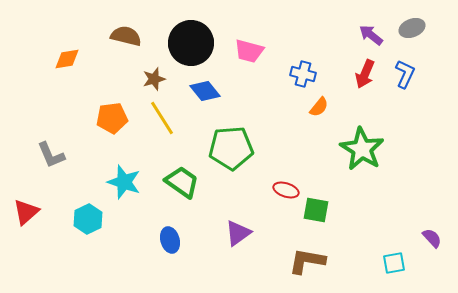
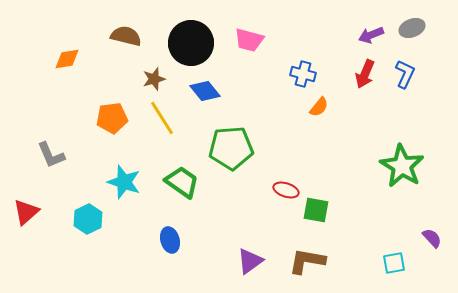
purple arrow: rotated 60 degrees counterclockwise
pink trapezoid: moved 11 px up
green star: moved 40 px right, 17 px down
purple triangle: moved 12 px right, 28 px down
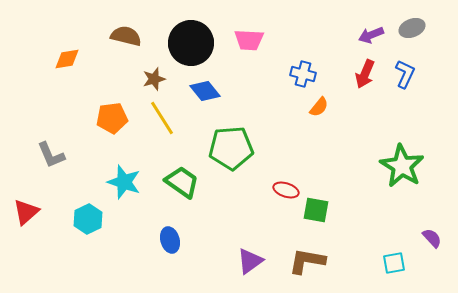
pink trapezoid: rotated 12 degrees counterclockwise
